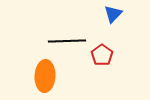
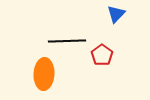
blue triangle: moved 3 px right
orange ellipse: moved 1 px left, 2 px up
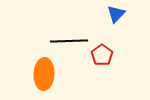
black line: moved 2 px right
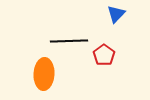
red pentagon: moved 2 px right
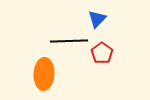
blue triangle: moved 19 px left, 5 px down
red pentagon: moved 2 px left, 2 px up
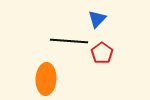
black line: rotated 6 degrees clockwise
orange ellipse: moved 2 px right, 5 px down
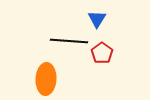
blue triangle: rotated 12 degrees counterclockwise
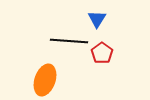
orange ellipse: moved 1 px left, 1 px down; rotated 16 degrees clockwise
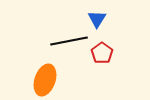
black line: rotated 15 degrees counterclockwise
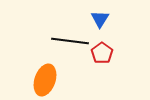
blue triangle: moved 3 px right
black line: moved 1 px right; rotated 18 degrees clockwise
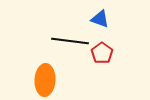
blue triangle: rotated 42 degrees counterclockwise
orange ellipse: rotated 16 degrees counterclockwise
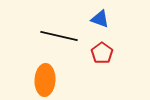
black line: moved 11 px left, 5 px up; rotated 6 degrees clockwise
